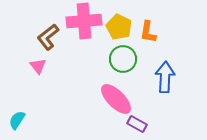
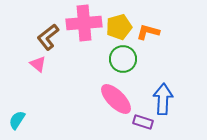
pink cross: moved 2 px down
yellow pentagon: rotated 30 degrees clockwise
orange L-shape: rotated 95 degrees clockwise
pink triangle: moved 2 px up; rotated 12 degrees counterclockwise
blue arrow: moved 2 px left, 22 px down
purple rectangle: moved 6 px right, 2 px up; rotated 12 degrees counterclockwise
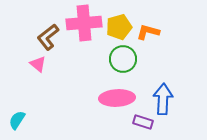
pink ellipse: moved 1 px right, 1 px up; rotated 48 degrees counterclockwise
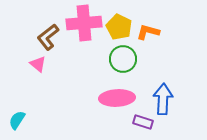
yellow pentagon: rotated 30 degrees counterclockwise
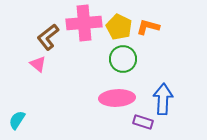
orange L-shape: moved 5 px up
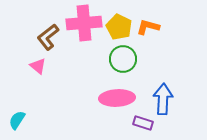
pink triangle: moved 2 px down
purple rectangle: moved 1 px down
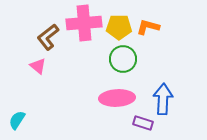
yellow pentagon: rotated 25 degrees counterclockwise
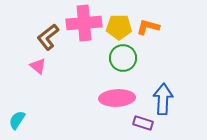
green circle: moved 1 px up
